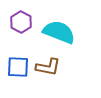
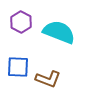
brown L-shape: moved 12 px down; rotated 10 degrees clockwise
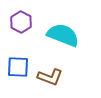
cyan semicircle: moved 4 px right, 3 px down
brown L-shape: moved 2 px right, 2 px up
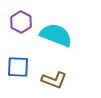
cyan semicircle: moved 7 px left
brown L-shape: moved 4 px right, 3 px down
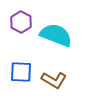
blue square: moved 3 px right, 5 px down
brown L-shape: rotated 10 degrees clockwise
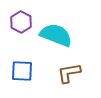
blue square: moved 1 px right, 1 px up
brown L-shape: moved 15 px right, 7 px up; rotated 140 degrees clockwise
